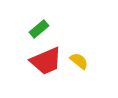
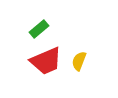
yellow semicircle: rotated 108 degrees counterclockwise
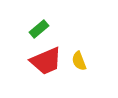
yellow semicircle: rotated 42 degrees counterclockwise
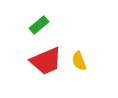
green rectangle: moved 4 px up
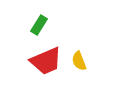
green rectangle: rotated 18 degrees counterclockwise
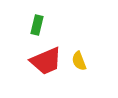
green rectangle: moved 2 px left; rotated 18 degrees counterclockwise
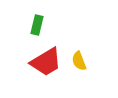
red trapezoid: moved 1 px down; rotated 8 degrees counterclockwise
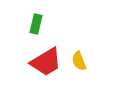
green rectangle: moved 1 px left, 1 px up
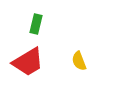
red trapezoid: moved 18 px left
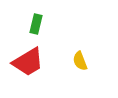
yellow semicircle: moved 1 px right
